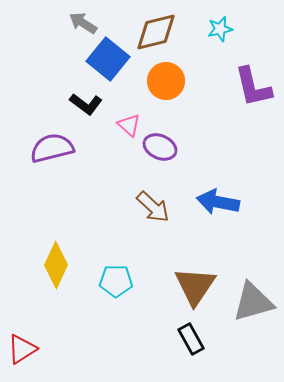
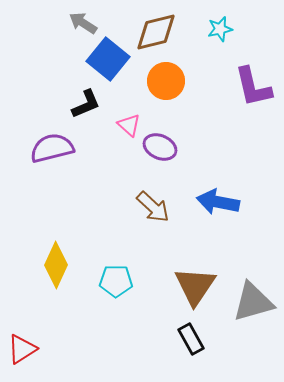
black L-shape: rotated 60 degrees counterclockwise
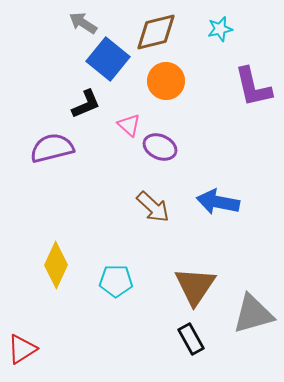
gray triangle: moved 12 px down
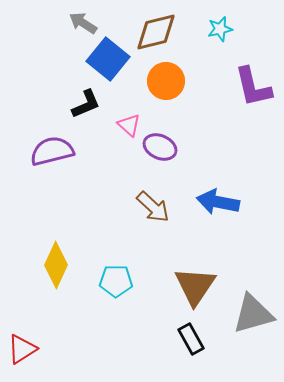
purple semicircle: moved 3 px down
